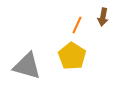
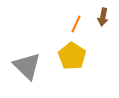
orange line: moved 1 px left, 1 px up
gray triangle: rotated 28 degrees clockwise
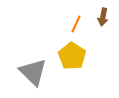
gray triangle: moved 6 px right, 6 px down
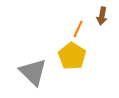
brown arrow: moved 1 px left, 1 px up
orange line: moved 2 px right, 5 px down
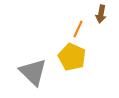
brown arrow: moved 1 px left, 2 px up
yellow pentagon: moved 1 px down; rotated 8 degrees counterclockwise
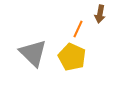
brown arrow: moved 1 px left
gray triangle: moved 19 px up
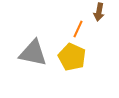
brown arrow: moved 1 px left, 2 px up
gray triangle: rotated 32 degrees counterclockwise
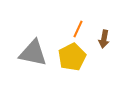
brown arrow: moved 5 px right, 27 px down
yellow pentagon: rotated 20 degrees clockwise
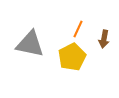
gray triangle: moved 3 px left, 9 px up
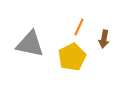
orange line: moved 1 px right, 2 px up
